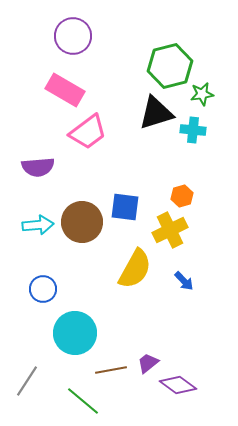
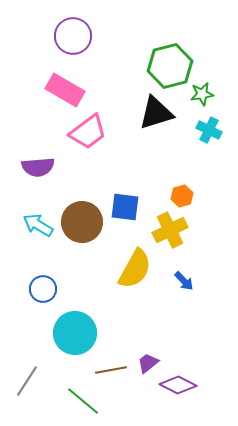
cyan cross: moved 16 px right; rotated 20 degrees clockwise
cyan arrow: rotated 144 degrees counterclockwise
purple diamond: rotated 9 degrees counterclockwise
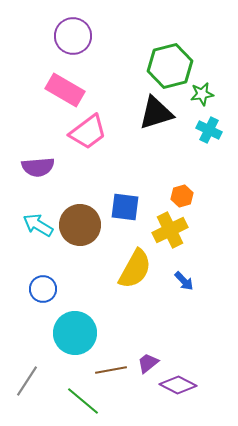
brown circle: moved 2 px left, 3 px down
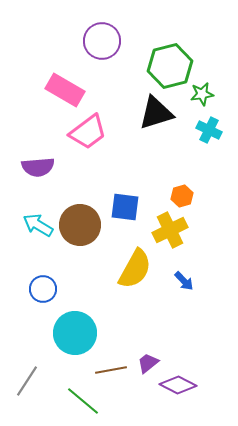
purple circle: moved 29 px right, 5 px down
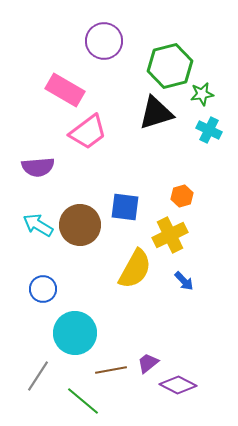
purple circle: moved 2 px right
yellow cross: moved 5 px down
gray line: moved 11 px right, 5 px up
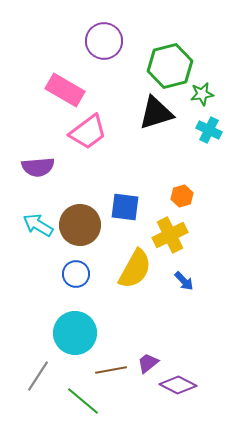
blue circle: moved 33 px right, 15 px up
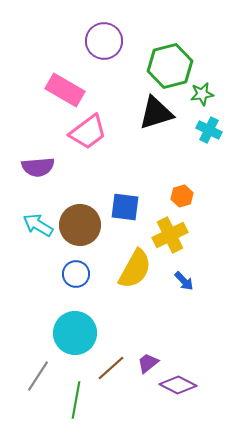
brown line: moved 2 px up; rotated 32 degrees counterclockwise
green line: moved 7 px left, 1 px up; rotated 60 degrees clockwise
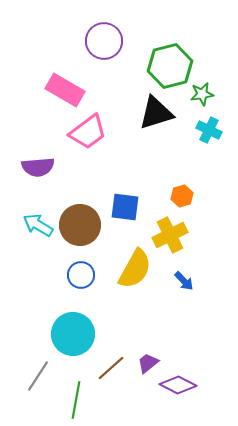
blue circle: moved 5 px right, 1 px down
cyan circle: moved 2 px left, 1 px down
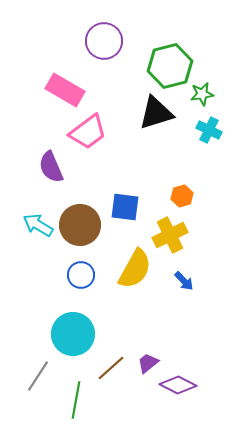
purple semicircle: moved 13 px right; rotated 72 degrees clockwise
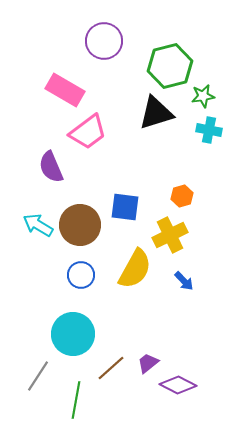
green star: moved 1 px right, 2 px down
cyan cross: rotated 15 degrees counterclockwise
